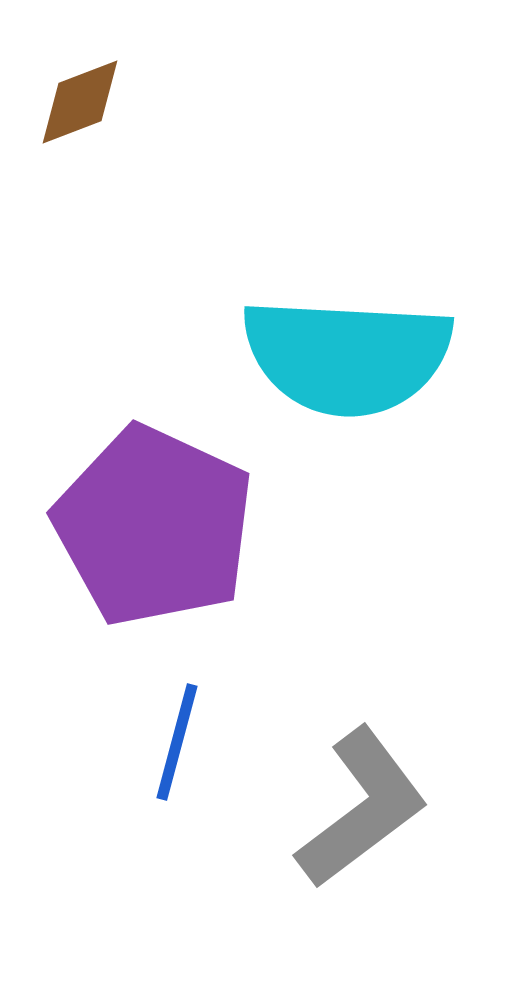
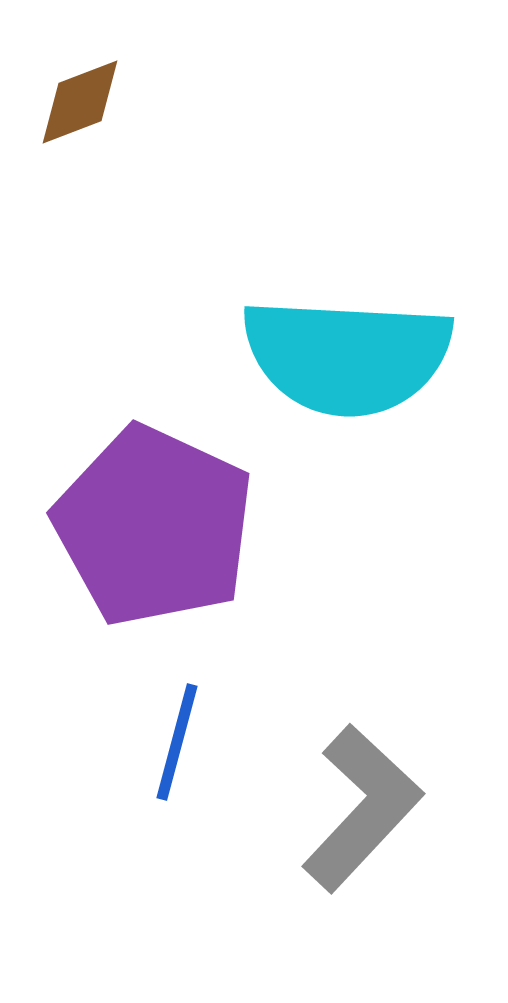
gray L-shape: rotated 10 degrees counterclockwise
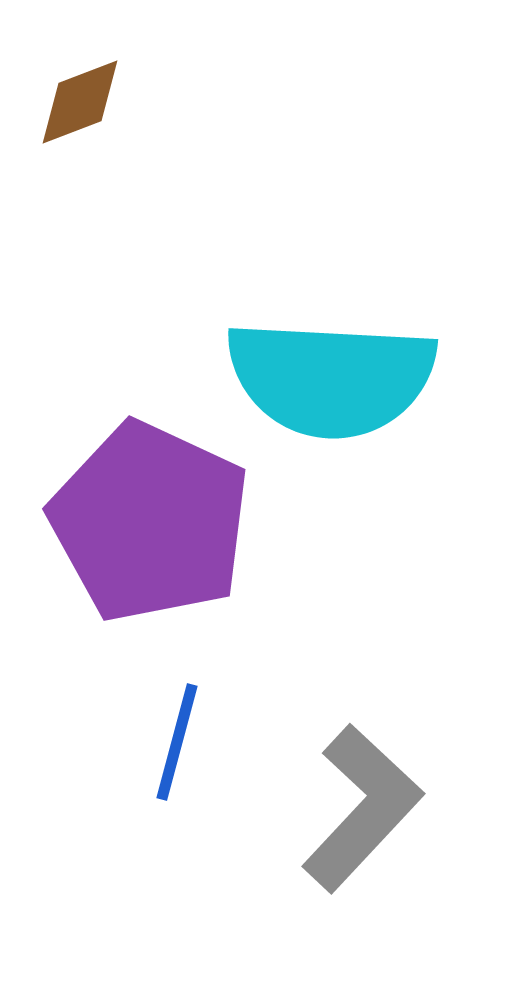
cyan semicircle: moved 16 px left, 22 px down
purple pentagon: moved 4 px left, 4 px up
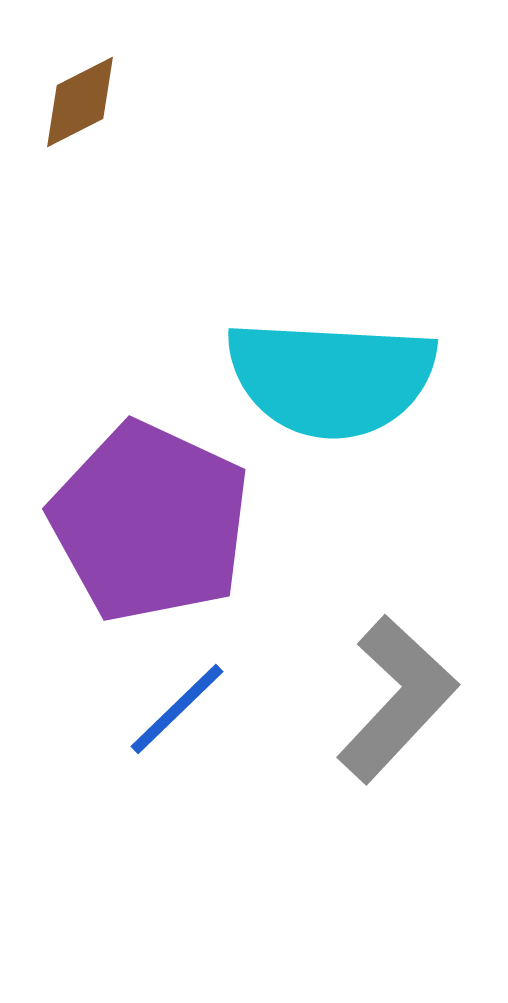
brown diamond: rotated 6 degrees counterclockwise
blue line: moved 33 px up; rotated 31 degrees clockwise
gray L-shape: moved 35 px right, 109 px up
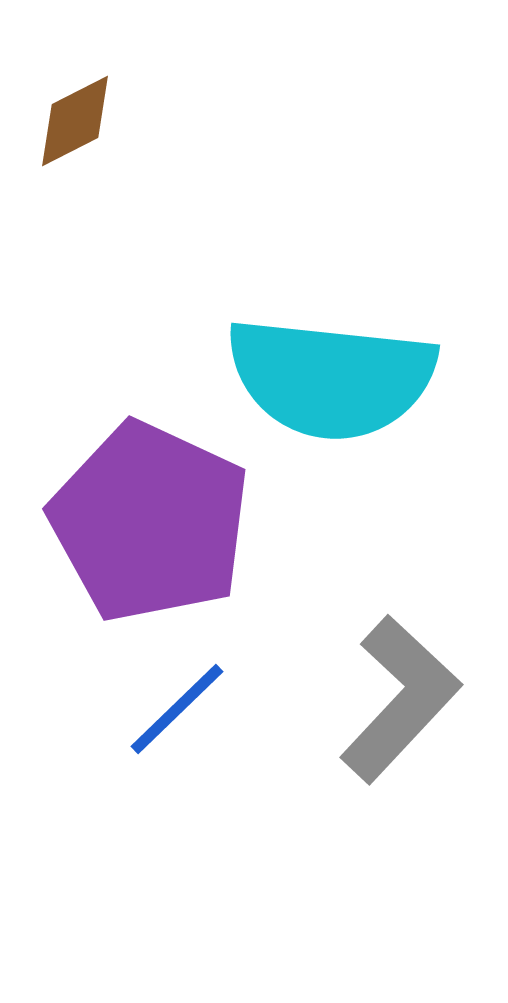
brown diamond: moved 5 px left, 19 px down
cyan semicircle: rotated 3 degrees clockwise
gray L-shape: moved 3 px right
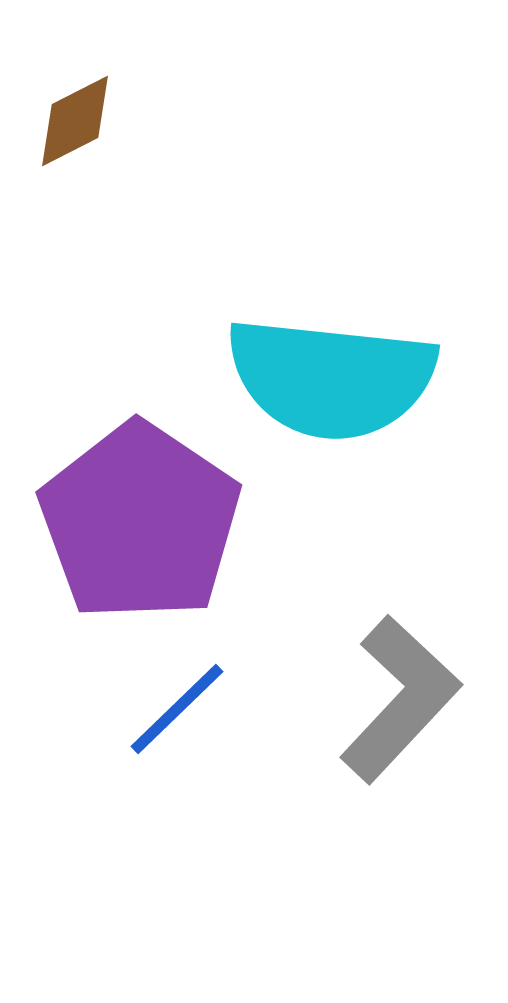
purple pentagon: moved 10 px left; rotated 9 degrees clockwise
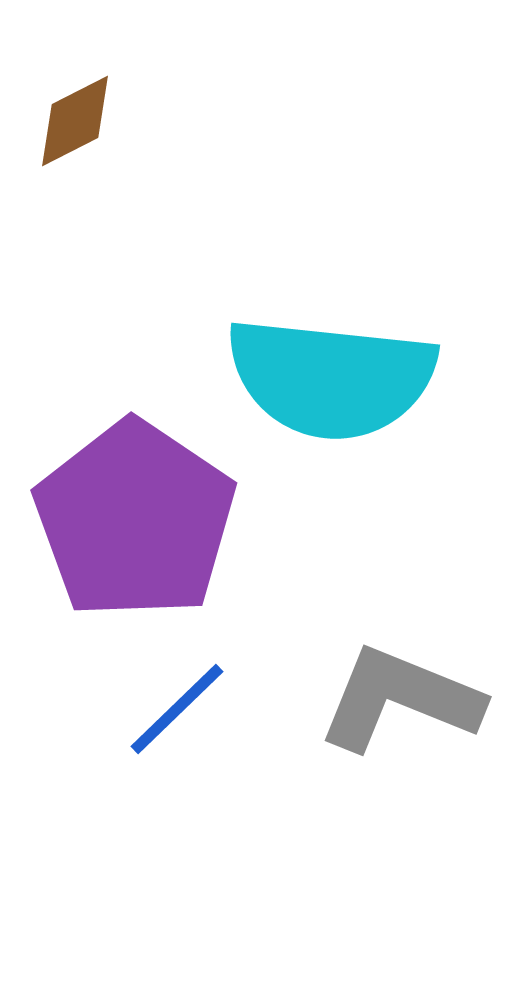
purple pentagon: moved 5 px left, 2 px up
gray L-shape: rotated 111 degrees counterclockwise
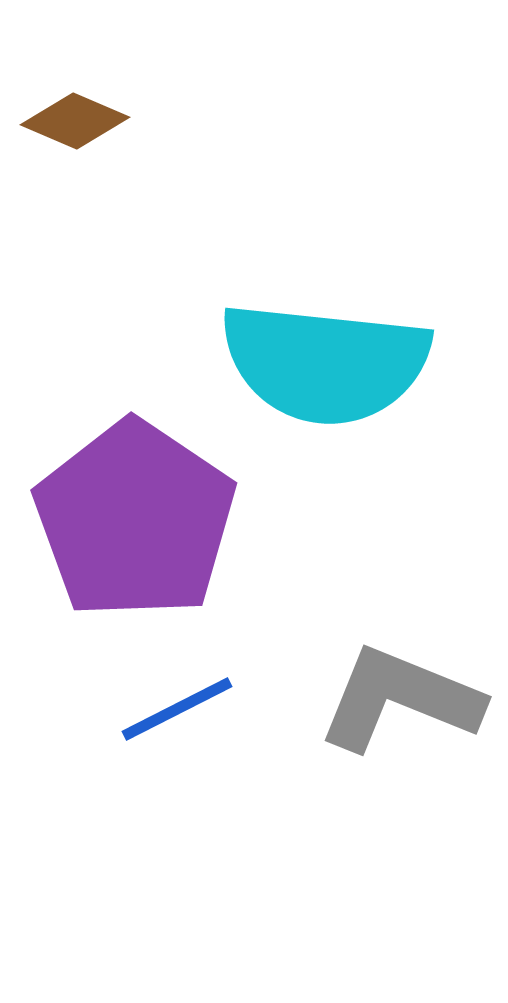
brown diamond: rotated 50 degrees clockwise
cyan semicircle: moved 6 px left, 15 px up
blue line: rotated 17 degrees clockwise
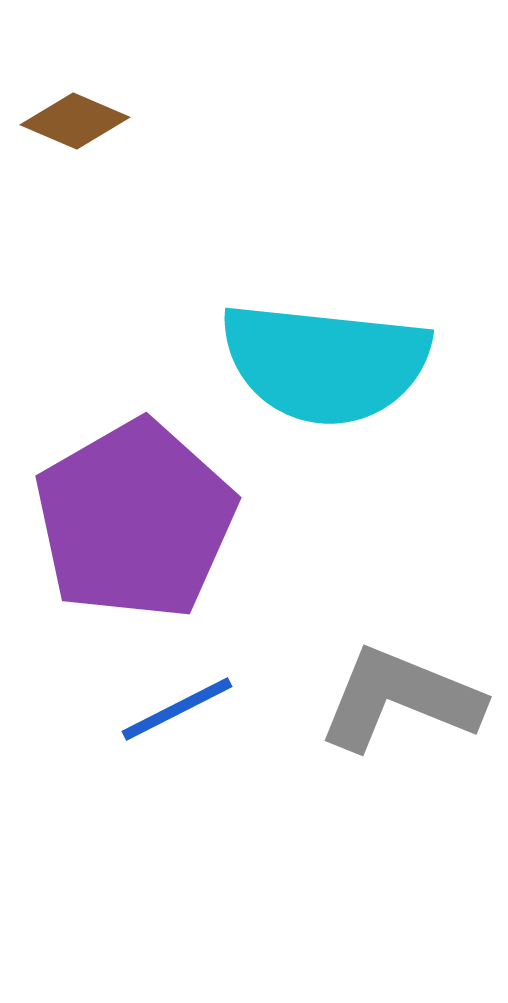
purple pentagon: rotated 8 degrees clockwise
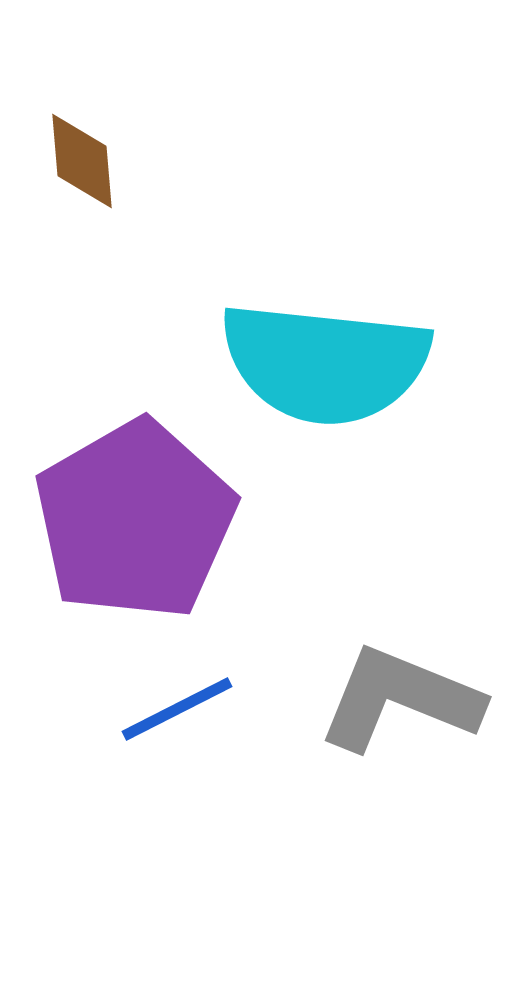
brown diamond: moved 7 px right, 40 px down; rotated 62 degrees clockwise
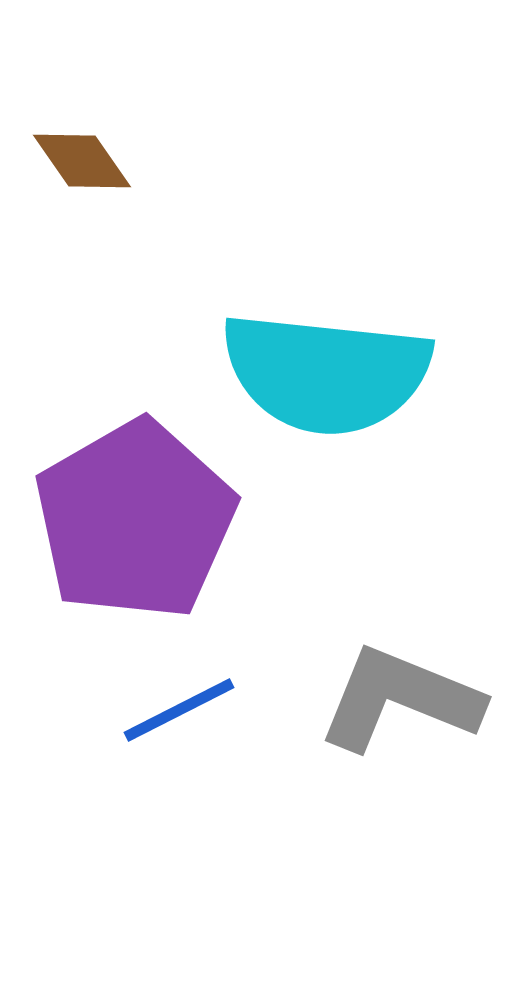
brown diamond: rotated 30 degrees counterclockwise
cyan semicircle: moved 1 px right, 10 px down
blue line: moved 2 px right, 1 px down
